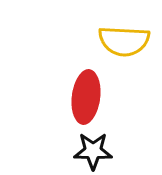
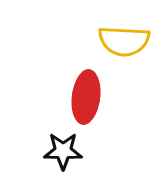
black star: moved 30 px left
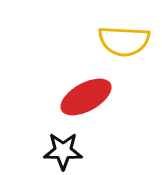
red ellipse: rotated 54 degrees clockwise
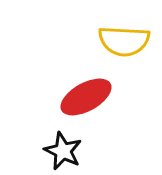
black star: rotated 24 degrees clockwise
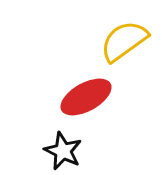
yellow semicircle: rotated 141 degrees clockwise
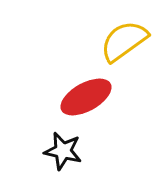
black star: rotated 12 degrees counterclockwise
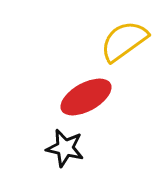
black star: moved 2 px right, 3 px up
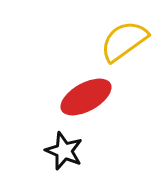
black star: moved 1 px left, 3 px down; rotated 9 degrees clockwise
